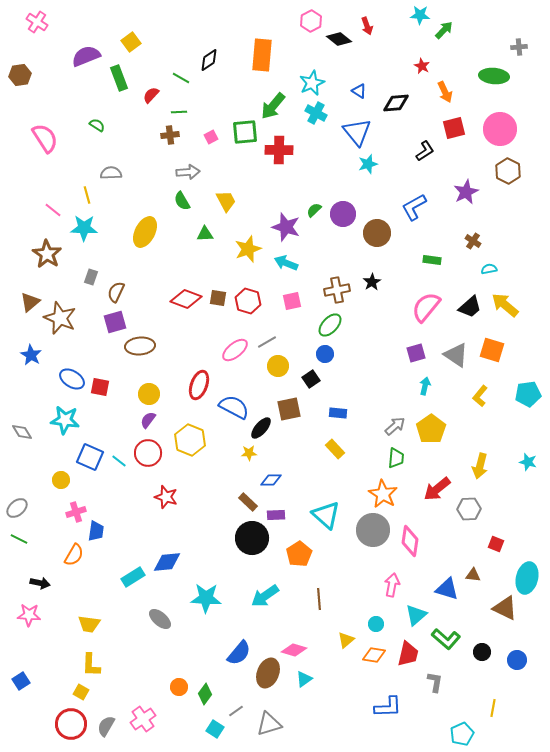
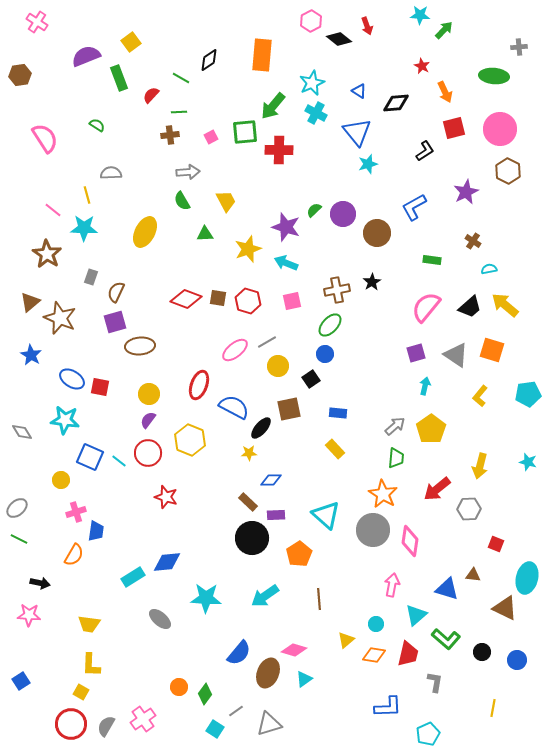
cyan pentagon at (462, 734): moved 34 px left
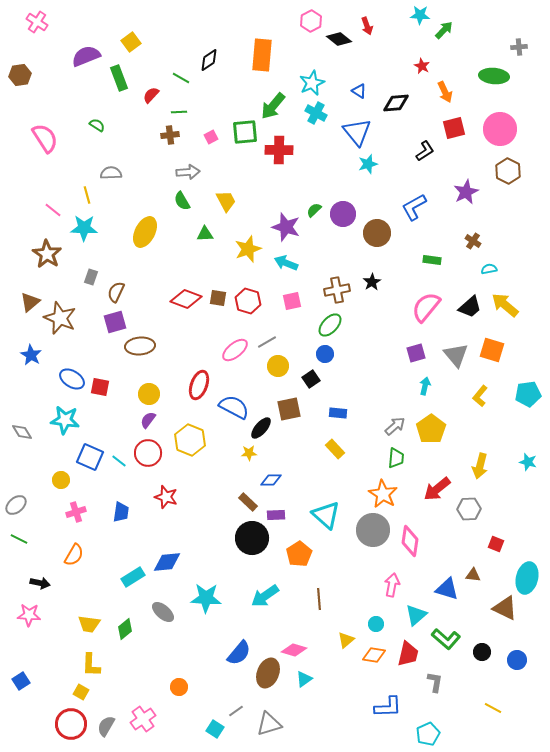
gray triangle at (456, 355): rotated 16 degrees clockwise
gray ellipse at (17, 508): moved 1 px left, 3 px up
blue trapezoid at (96, 531): moved 25 px right, 19 px up
gray ellipse at (160, 619): moved 3 px right, 7 px up
green diamond at (205, 694): moved 80 px left, 65 px up; rotated 15 degrees clockwise
yellow line at (493, 708): rotated 72 degrees counterclockwise
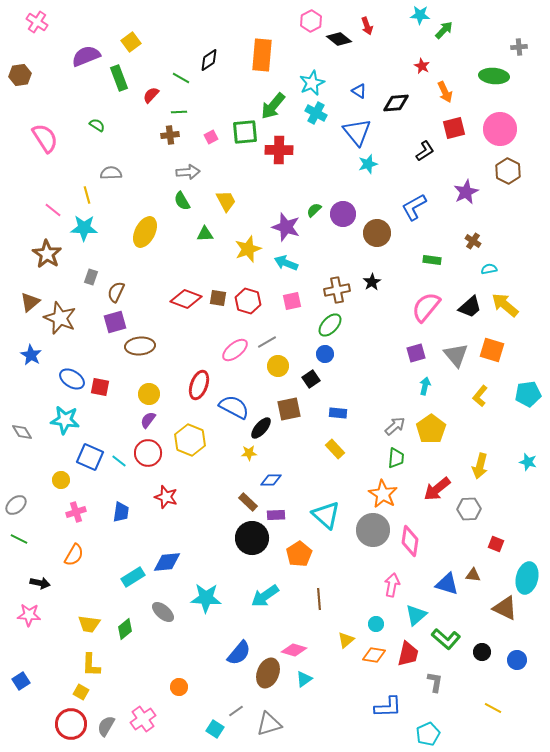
blue triangle at (447, 589): moved 5 px up
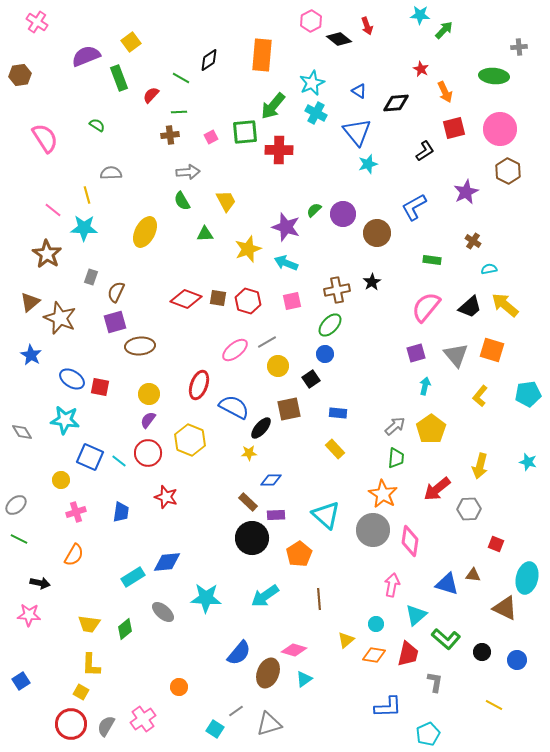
red star at (422, 66): moved 1 px left, 3 px down
yellow line at (493, 708): moved 1 px right, 3 px up
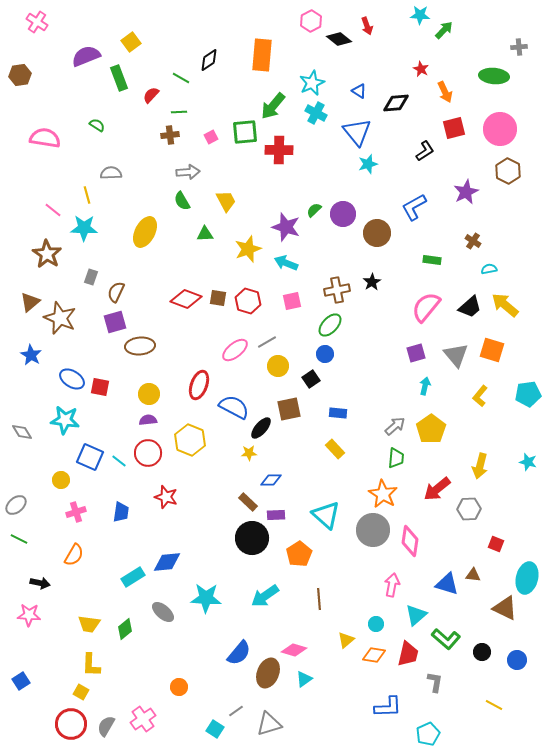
pink semicircle at (45, 138): rotated 48 degrees counterclockwise
purple semicircle at (148, 420): rotated 48 degrees clockwise
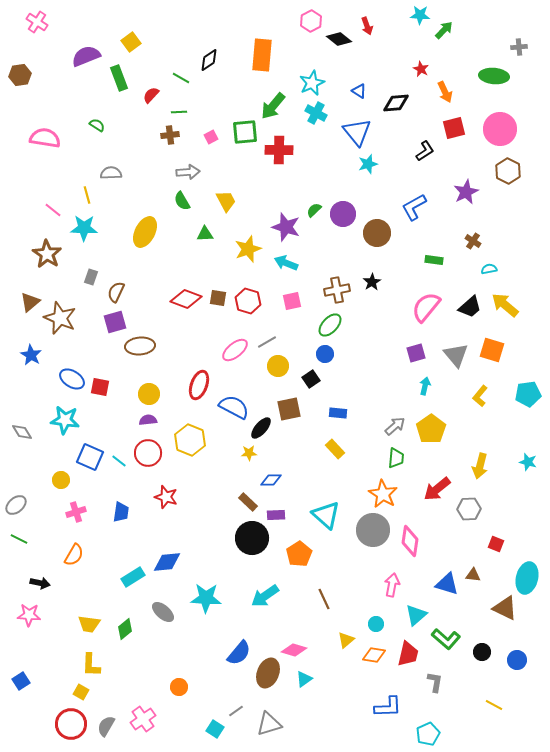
green rectangle at (432, 260): moved 2 px right
brown line at (319, 599): moved 5 px right; rotated 20 degrees counterclockwise
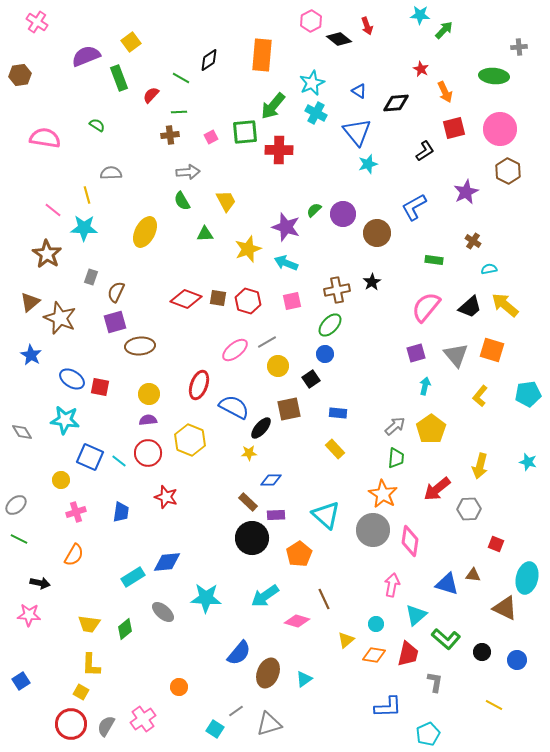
pink diamond at (294, 650): moved 3 px right, 29 px up
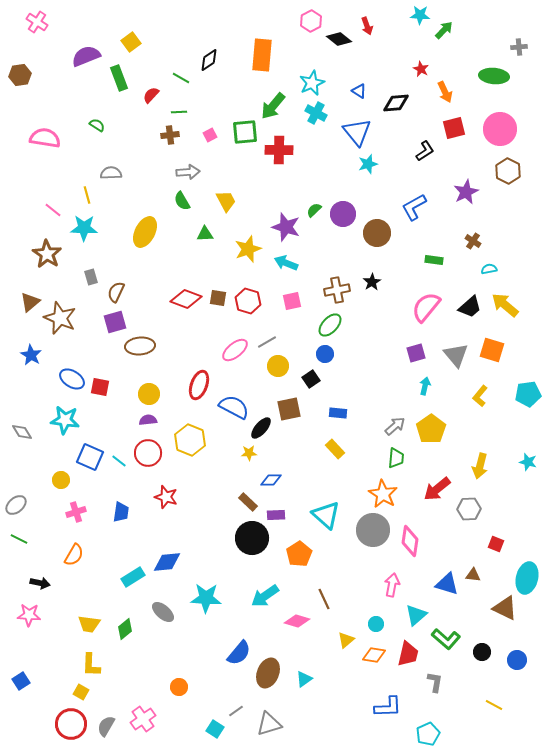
pink square at (211, 137): moved 1 px left, 2 px up
gray rectangle at (91, 277): rotated 35 degrees counterclockwise
